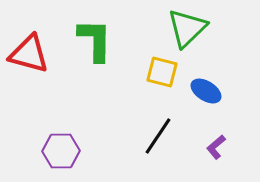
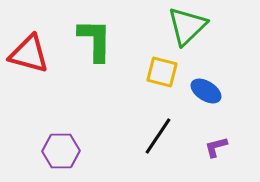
green triangle: moved 2 px up
purple L-shape: rotated 25 degrees clockwise
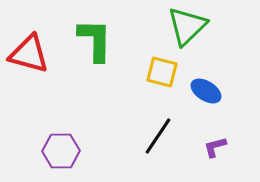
purple L-shape: moved 1 px left
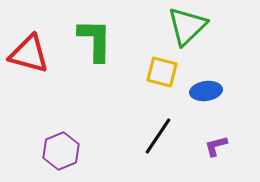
blue ellipse: rotated 40 degrees counterclockwise
purple L-shape: moved 1 px right, 1 px up
purple hexagon: rotated 21 degrees counterclockwise
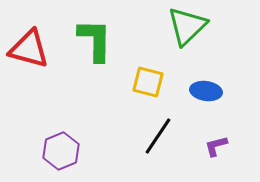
red triangle: moved 5 px up
yellow square: moved 14 px left, 10 px down
blue ellipse: rotated 16 degrees clockwise
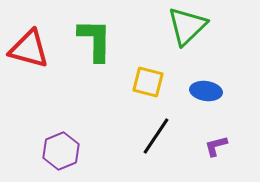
black line: moved 2 px left
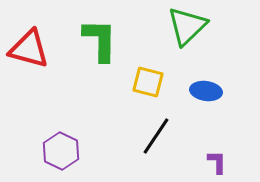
green L-shape: moved 5 px right
purple L-shape: moved 1 px right, 16 px down; rotated 105 degrees clockwise
purple hexagon: rotated 12 degrees counterclockwise
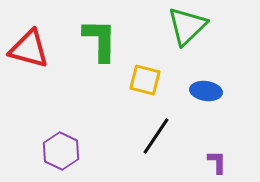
yellow square: moved 3 px left, 2 px up
